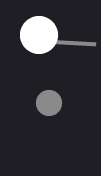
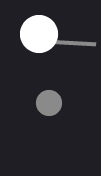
white circle: moved 1 px up
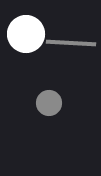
white circle: moved 13 px left
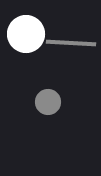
gray circle: moved 1 px left, 1 px up
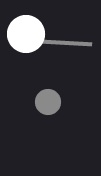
gray line: moved 4 px left
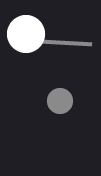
gray circle: moved 12 px right, 1 px up
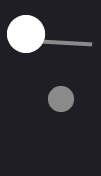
gray circle: moved 1 px right, 2 px up
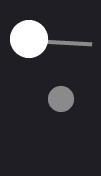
white circle: moved 3 px right, 5 px down
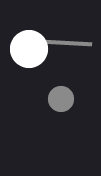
white circle: moved 10 px down
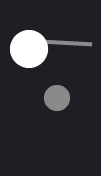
gray circle: moved 4 px left, 1 px up
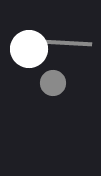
gray circle: moved 4 px left, 15 px up
